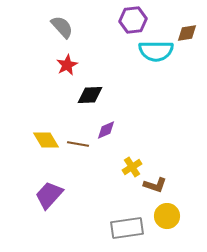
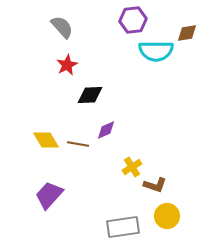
gray rectangle: moved 4 px left, 1 px up
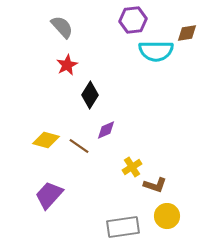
black diamond: rotated 56 degrees counterclockwise
yellow diamond: rotated 44 degrees counterclockwise
brown line: moved 1 px right, 2 px down; rotated 25 degrees clockwise
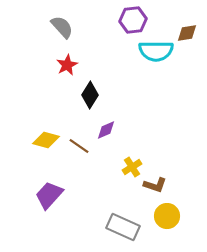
gray rectangle: rotated 32 degrees clockwise
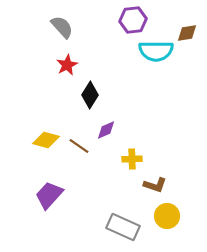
yellow cross: moved 8 px up; rotated 30 degrees clockwise
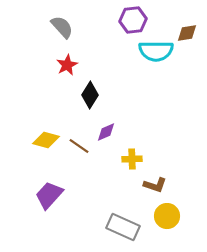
purple diamond: moved 2 px down
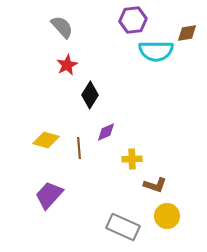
brown line: moved 2 px down; rotated 50 degrees clockwise
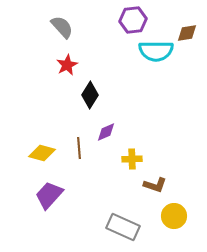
yellow diamond: moved 4 px left, 13 px down
yellow circle: moved 7 px right
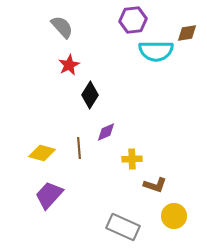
red star: moved 2 px right
